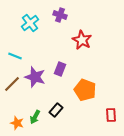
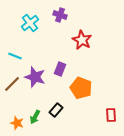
orange pentagon: moved 4 px left, 2 px up
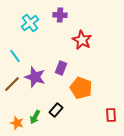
purple cross: rotated 16 degrees counterclockwise
cyan line: rotated 32 degrees clockwise
purple rectangle: moved 1 px right, 1 px up
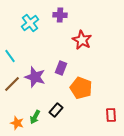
cyan line: moved 5 px left
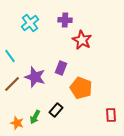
purple cross: moved 5 px right, 5 px down
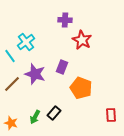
cyan cross: moved 4 px left, 19 px down
purple rectangle: moved 1 px right, 1 px up
purple star: moved 3 px up
black rectangle: moved 2 px left, 3 px down
orange star: moved 6 px left
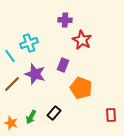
cyan cross: moved 3 px right, 1 px down; rotated 18 degrees clockwise
purple rectangle: moved 1 px right, 2 px up
green arrow: moved 4 px left
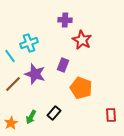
brown line: moved 1 px right
orange star: rotated 24 degrees clockwise
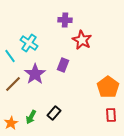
cyan cross: rotated 36 degrees counterclockwise
purple star: rotated 20 degrees clockwise
orange pentagon: moved 27 px right, 1 px up; rotated 15 degrees clockwise
